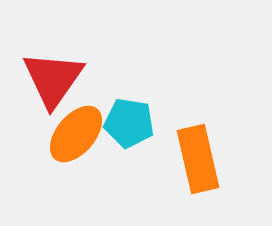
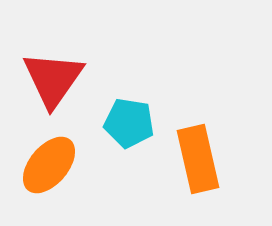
orange ellipse: moved 27 px left, 31 px down
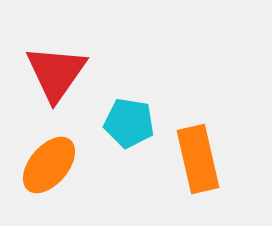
red triangle: moved 3 px right, 6 px up
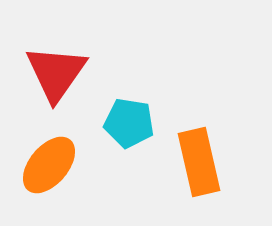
orange rectangle: moved 1 px right, 3 px down
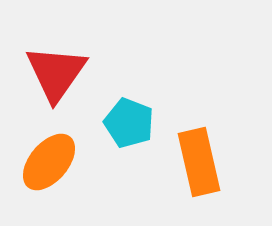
cyan pentagon: rotated 12 degrees clockwise
orange ellipse: moved 3 px up
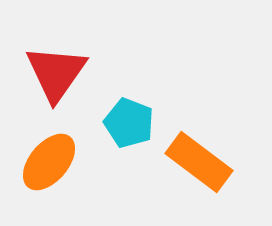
orange rectangle: rotated 40 degrees counterclockwise
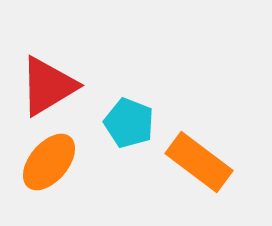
red triangle: moved 8 px left, 13 px down; rotated 24 degrees clockwise
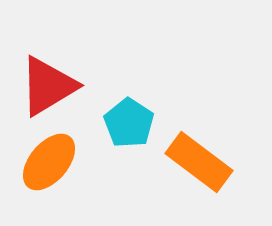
cyan pentagon: rotated 12 degrees clockwise
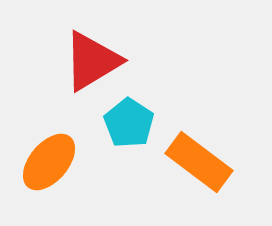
red triangle: moved 44 px right, 25 px up
